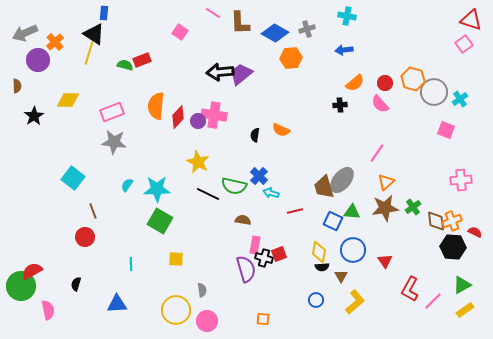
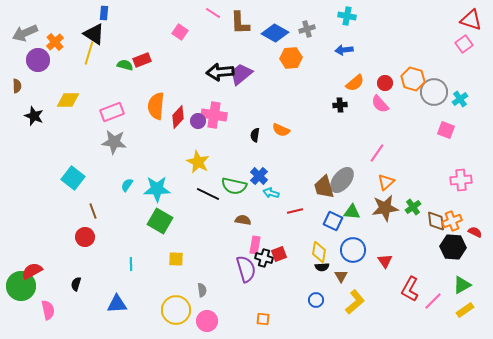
black star at (34, 116): rotated 18 degrees counterclockwise
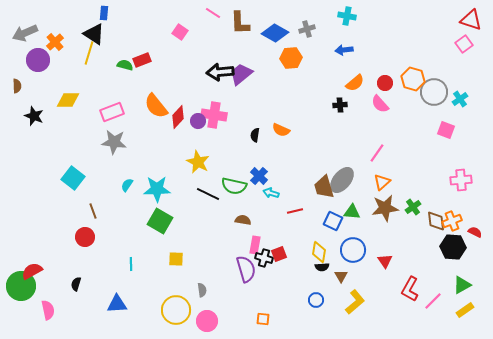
orange semicircle at (156, 106): rotated 44 degrees counterclockwise
orange triangle at (386, 182): moved 4 px left
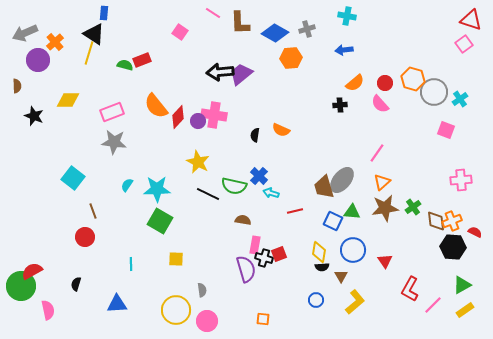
pink line at (433, 301): moved 4 px down
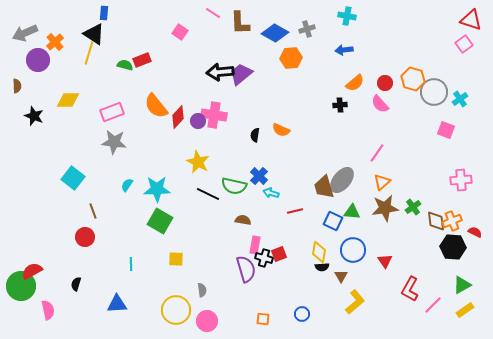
blue circle at (316, 300): moved 14 px left, 14 px down
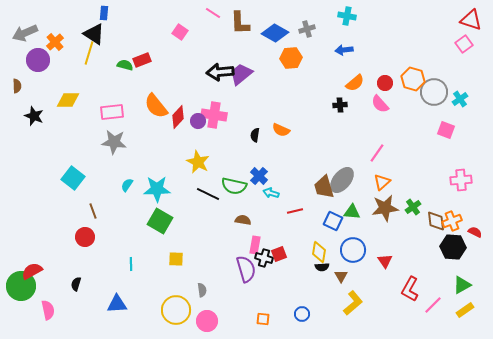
pink rectangle at (112, 112): rotated 15 degrees clockwise
yellow L-shape at (355, 302): moved 2 px left, 1 px down
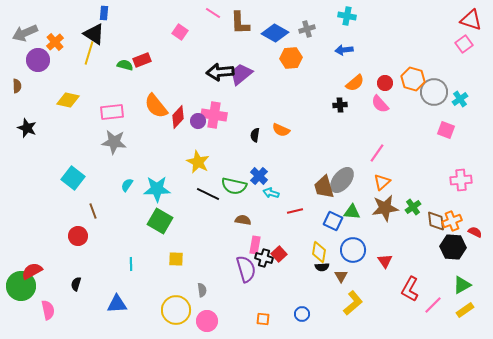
yellow diamond at (68, 100): rotated 10 degrees clockwise
black star at (34, 116): moved 7 px left, 12 px down
red circle at (85, 237): moved 7 px left, 1 px up
red square at (279, 254): rotated 21 degrees counterclockwise
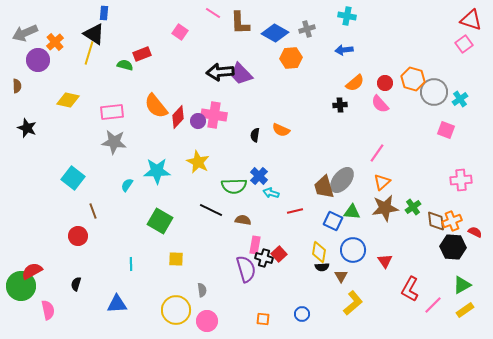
red rectangle at (142, 60): moved 6 px up
purple trapezoid at (241, 74): rotated 95 degrees counterclockwise
green semicircle at (234, 186): rotated 15 degrees counterclockwise
cyan star at (157, 189): moved 18 px up
black line at (208, 194): moved 3 px right, 16 px down
